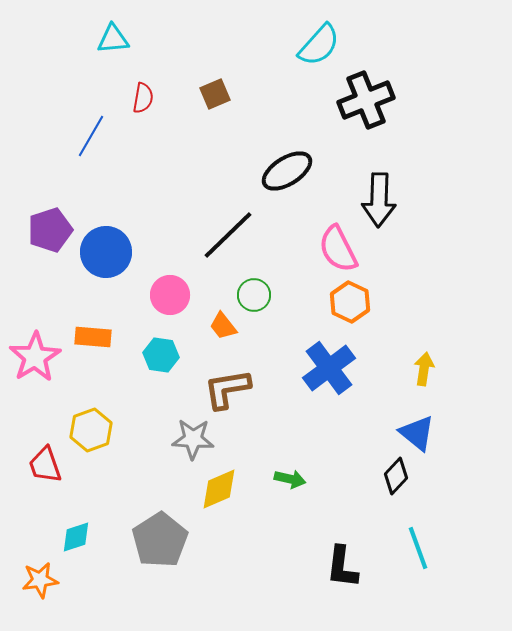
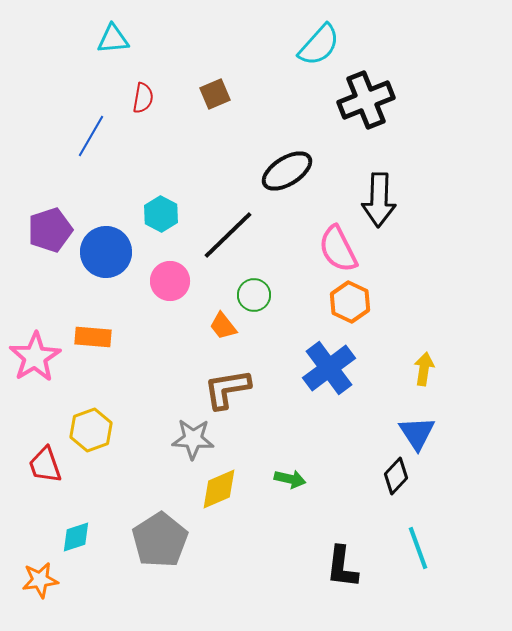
pink circle: moved 14 px up
cyan hexagon: moved 141 px up; rotated 20 degrees clockwise
blue triangle: rotated 18 degrees clockwise
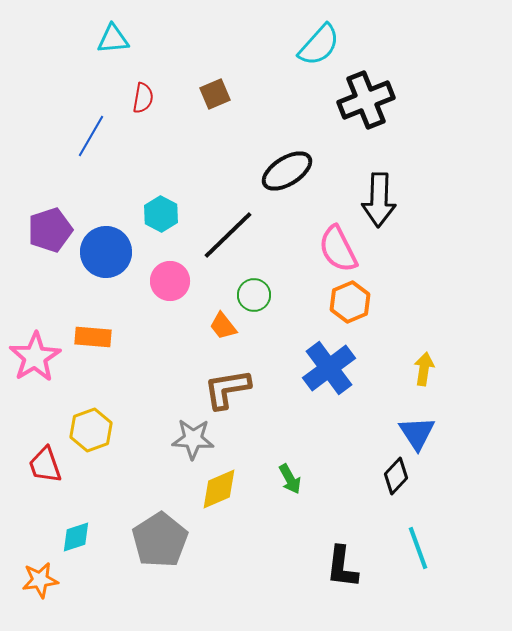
orange hexagon: rotated 12 degrees clockwise
green arrow: rotated 48 degrees clockwise
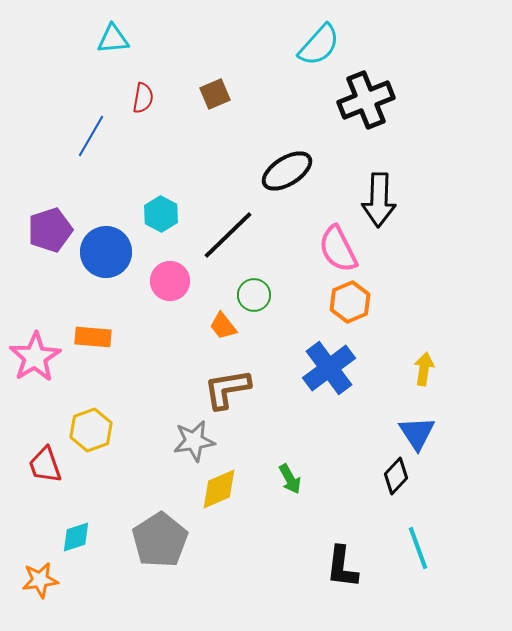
gray star: moved 1 px right, 2 px down; rotated 12 degrees counterclockwise
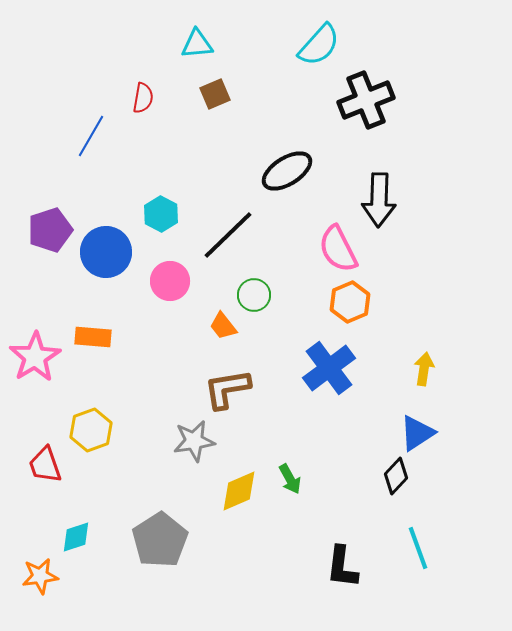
cyan triangle: moved 84 px right, 5 px down
blue triangle: rotated 30 degrees clockwise
yellow diamond: moved 20 px right, 2 px down
orange star: moved 4 px up
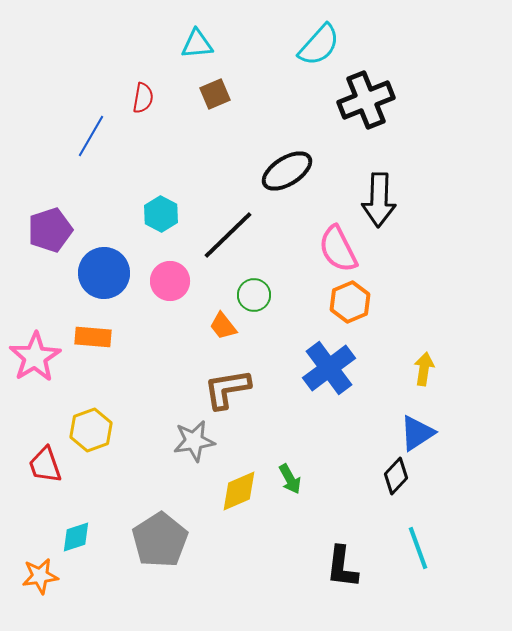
blue circle: moved 2 px left, 21 px down
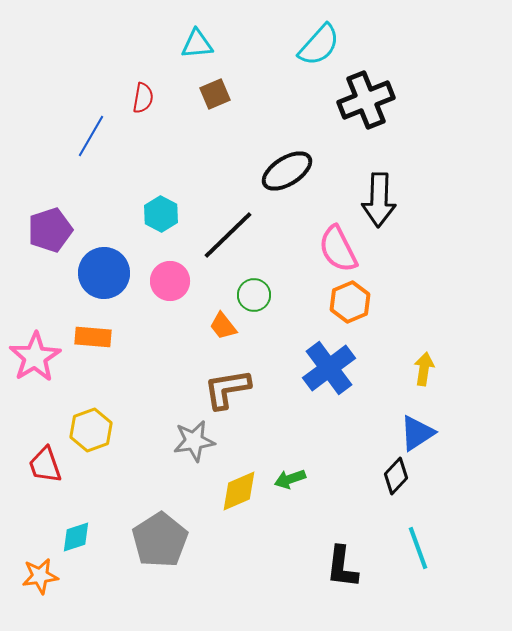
green arrow: rotated 100 degrees clockwise
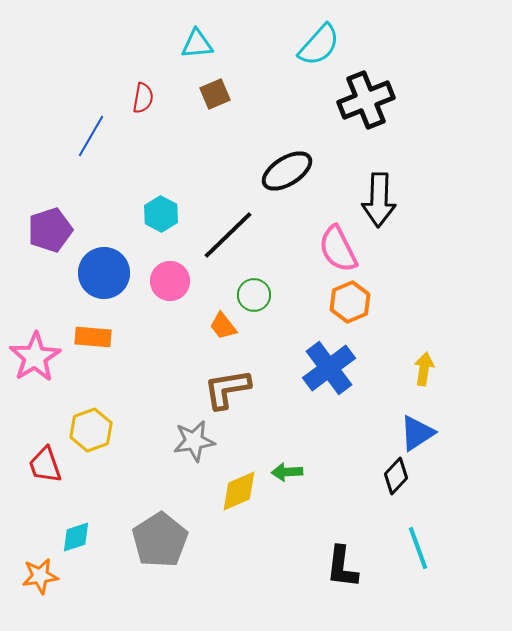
green arrow: moved 3 px left, 7 px up; rotated 16 degrees clockwise
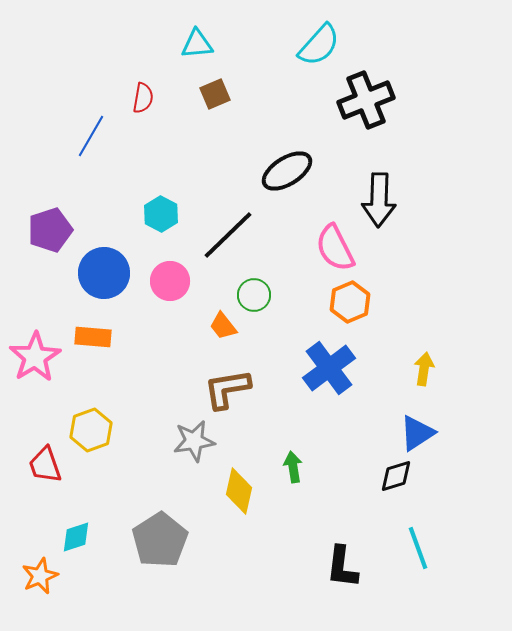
pink semicircle: moved 3 px left, 1 px up
green arrow: moved 6 px right, 5 px up; rotated 84 degrees clockwise
black diamond: rotated 30 degrees clockwise
yellow diamond: rotated 54 degrees counterclockwise
orange star: rotated 15 degrees counterclockwise
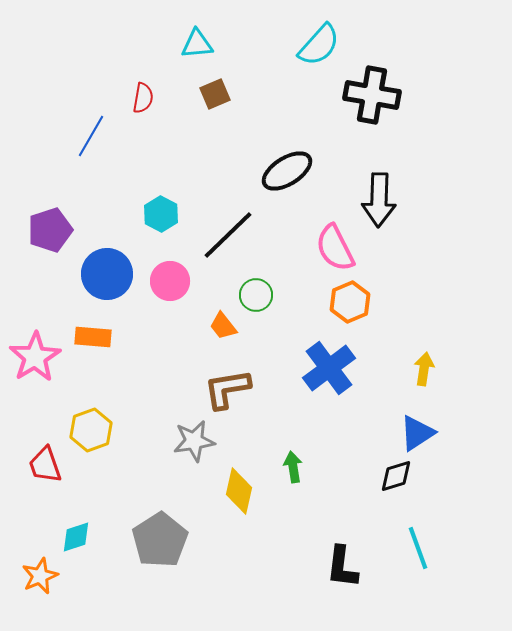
black cross: moved 6 px right, 5 px up; rotated 32 degrees clockwise
blue circle: moved 3 px right, 1 px down
green circle: moved 2 px right
